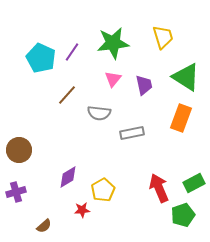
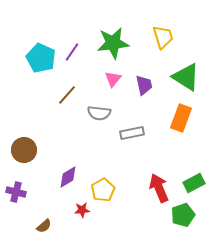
brown circle: moved 5 px right
purple cross: rotated 30 degrees clockwise
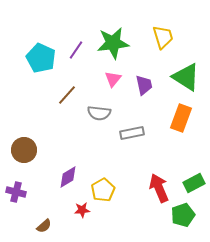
purple line: moved 4 px right, 2 px up
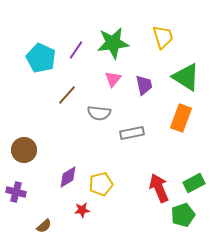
yellow pentagon: moved 2 px left, 6 px up; rotated 15 degrees clockwise
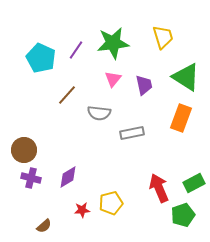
yellow pentagon: moved 10 px right, 19 px down
purple cross: moved 15 px right, 14 px up
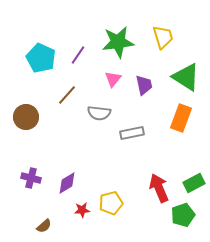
green star: moved 5 px right, 1 px up
purple line: moved 2 px right, 5 px down
brown circle: moved 2 px right, 33 px up
purple diamond: moved 1 px left, 6 px down
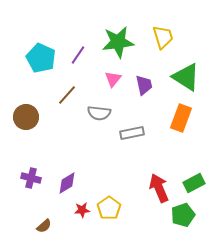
yellow pentagon: moved 2 px left, 5 px down; rotated 20 degrees counterclockwise
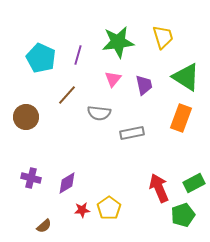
purple line: rotated 18 degrees counterclockwise
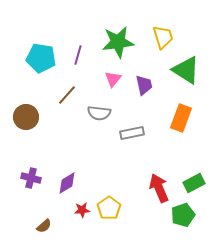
cyan pentagon: rotated 16 degrees counterclockwise
green triangle: moved 7 px up
